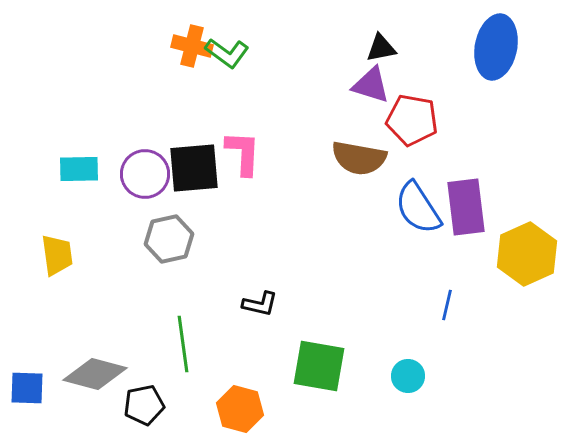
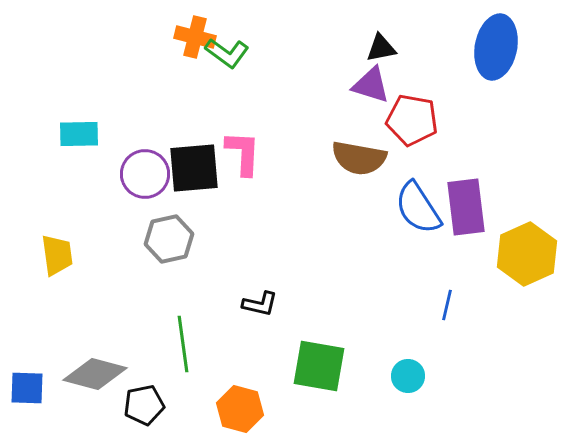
orange cross: moved 3 px right, 9 px up
cyan rectangle: moved 35 px up
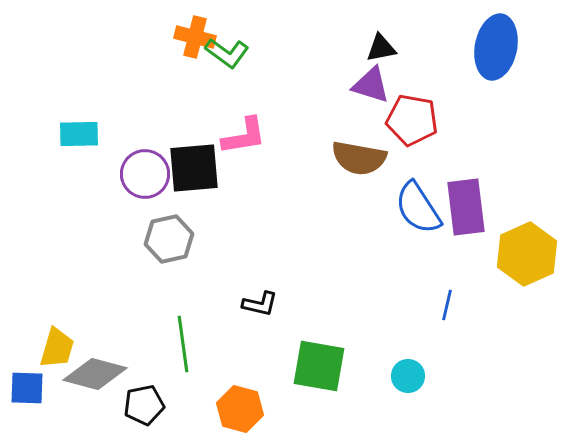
pink L-shape: moved 1 px right, 17 px up; rotated 78 degrees clockwise
yellow trapezoid: moved 93 px down; rotated 24 degrees clockwise
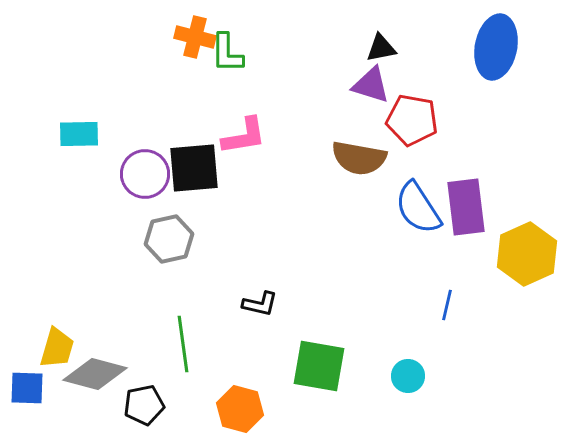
green L-shape: rotated 54 degrees clockwise
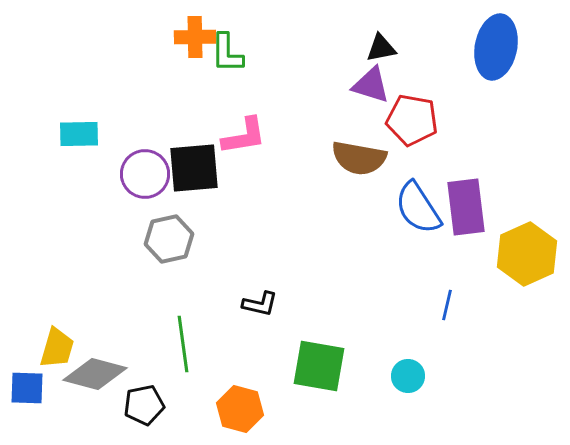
orange cross: rotated 15 degrees counterclockwise
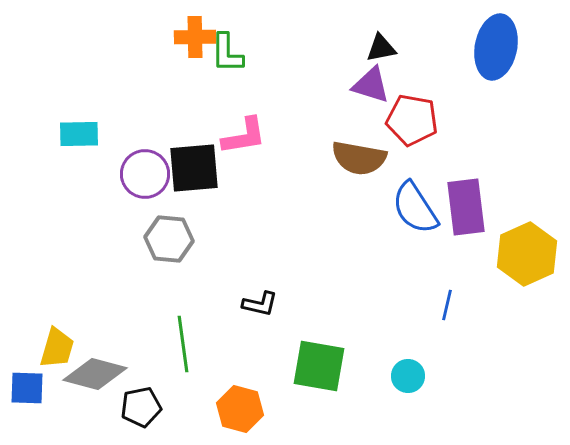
blue semicircle: moved 3 px left
gray hexagon: rotated 18 degrees clockwise
black pentagon: moved 3 px left, 2 px down
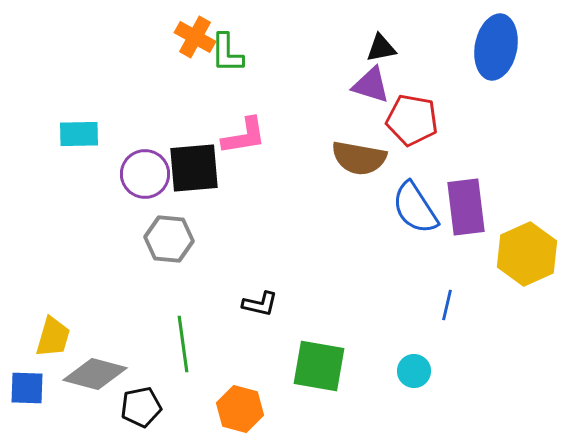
orange cross: rotated 30 degrees clockwise
yellow trapezoid: moved 4 px left, 11 px up
cyan circle: moved 6 px right, 5 px up
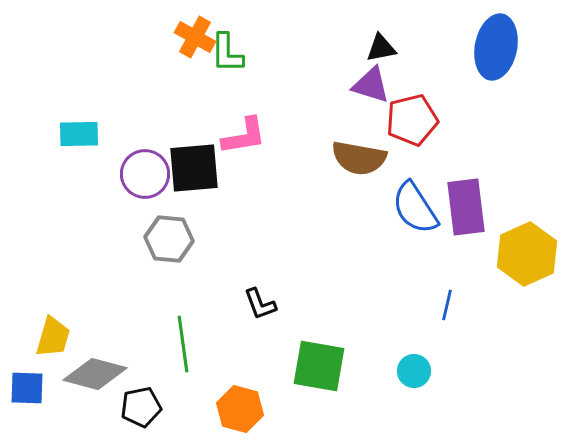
red pentagon: rotated 24 degrees counterclockwise
black L-shape: rotated 57 degrees clockwise
